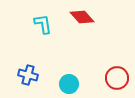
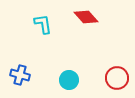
red diamond: moved 4 px right
blue cross: moved 8 px left
cyan circle: moved 4 px up
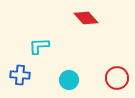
red diamond: moved 1 px down
cyan L-shape: moved 4 px left, 22 px down; rotated 85 degrees counterclockwise
blue cross: rotated 12 degrees counterclockwise
